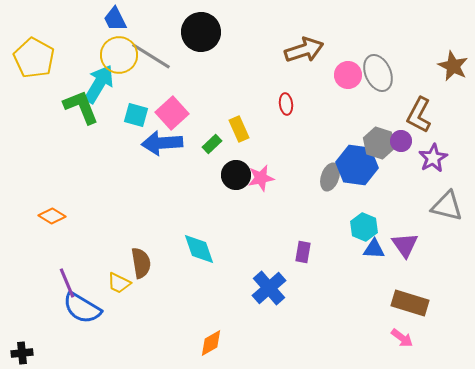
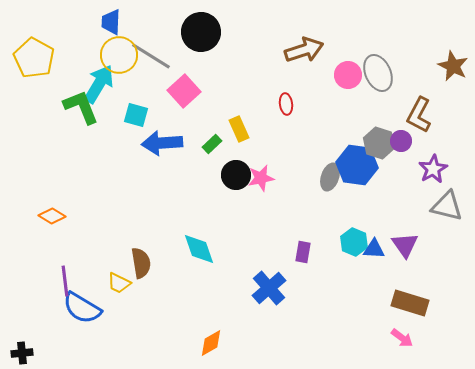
blue trapezoid at (115, 19): moved 4 px left, 3 px down; rotated 28 degrees clockwise
pink square at (172, 113): moved 12 px right, 22 px up
purple star at (433, 158): moved 11 px down
cyan hexagon at (364, 227): moved 10 px left, 15 px down
purple line at (67, 283): moved 2 px left, 2 px up; rotated 16 degrees clockwise
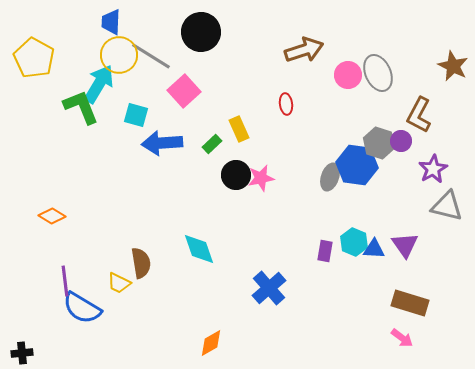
purple rectangle at (303, 252): moved 22 px right, 1 px up
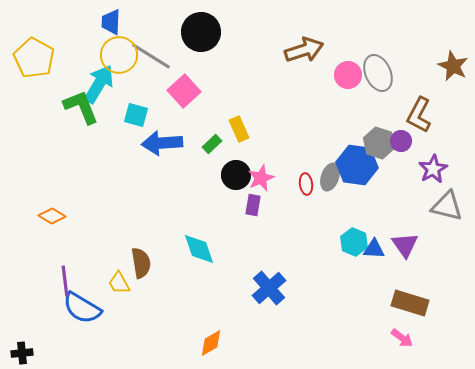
red ellipse at (286, 104): moved 20 px right, 80 px down
pink star at (261, 178): rotated 12 degrees counterclockwise
purple rectangle at (325, 251): moved 72 px left, 46 px up
yellow trapezoid at (119, 283): rotated 35 degrees clockwise
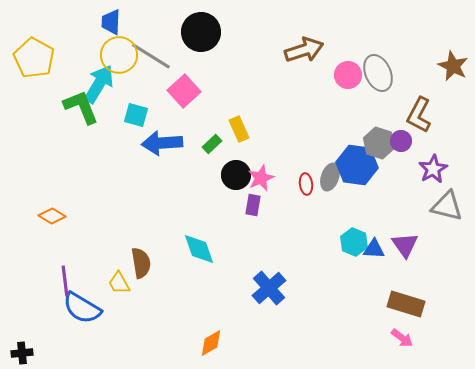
brown rectangle at (410, 303): moved 4 px left, 1 px down
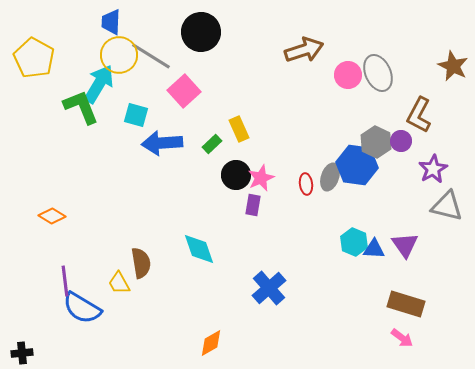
gray hexagon at (379, 143): moved 3 px left, 1 px up; rotated 8 degrees clockwise
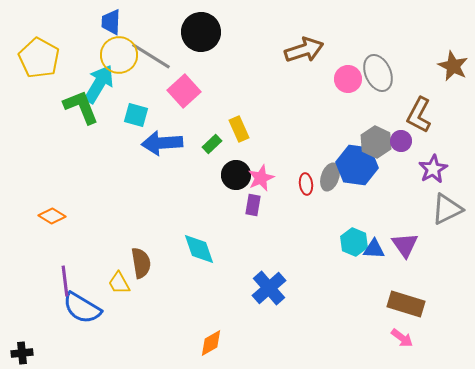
yellow pentagon at (34, 58): moved 5 px right
pink circle at (348, 75): moved 4 px down
gray triangle at (447, 206): moved 3 px down; rotated 40 degrees counterclockwise
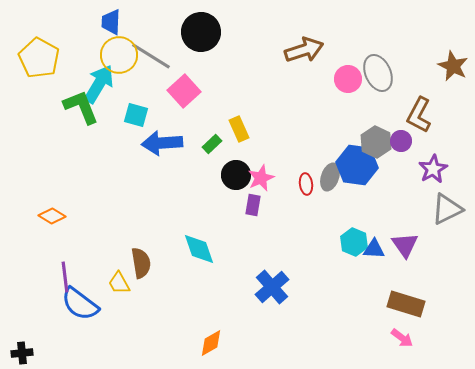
purple line at (65, 281): moved 4 px up
blue cross at (269, 288): moved 3 px right, 1 px up
blue semicircle at (82, 308): moved 2 px left, 4 px up; rotated 6 degrees clockwise
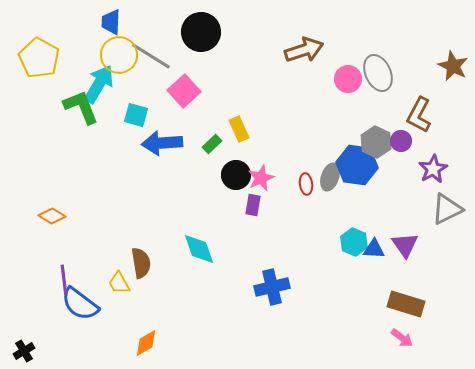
purple line at (65, 277): moved 1 px left, 3 px down
blue cross at (272, 287): rotated 28 degrees clockwise
orange diamond at (211, 343): moved 65 px left
black cross at (22, 353): moved 2 px right, 2 px up; rotated 25 degrees counterclockwise
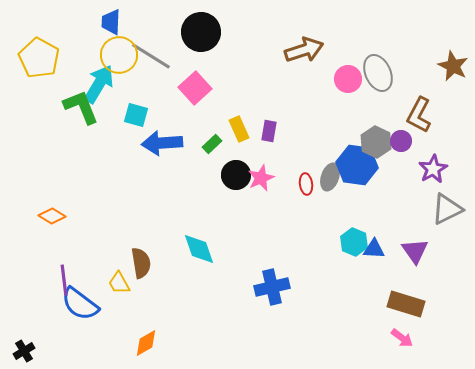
pink square at (184, 91): moved 11 px right, 3 px up
purple rectangle at (253, 205): moved 16 px right, 74 px up
purple triangle at (405, 245): moved 10 px right, 6 px down
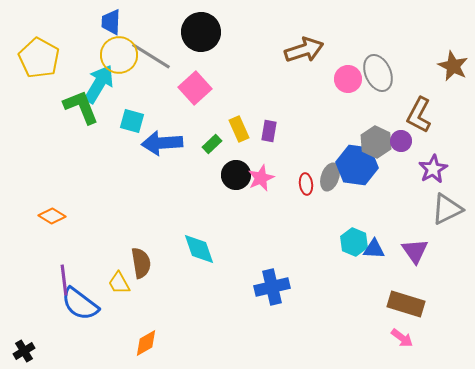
cyan square at (136, 115): moved 4 px left, 6 px down
